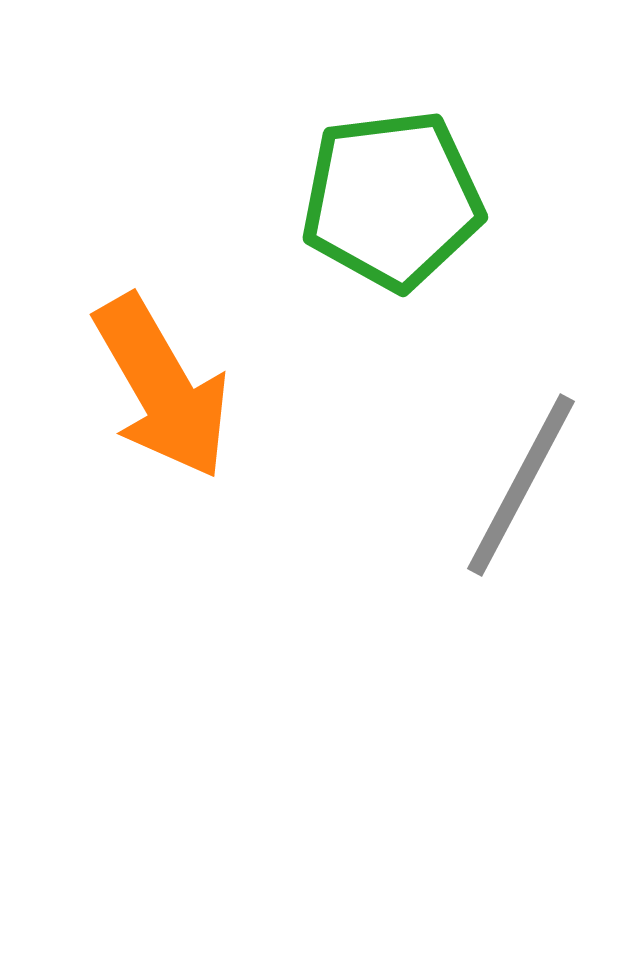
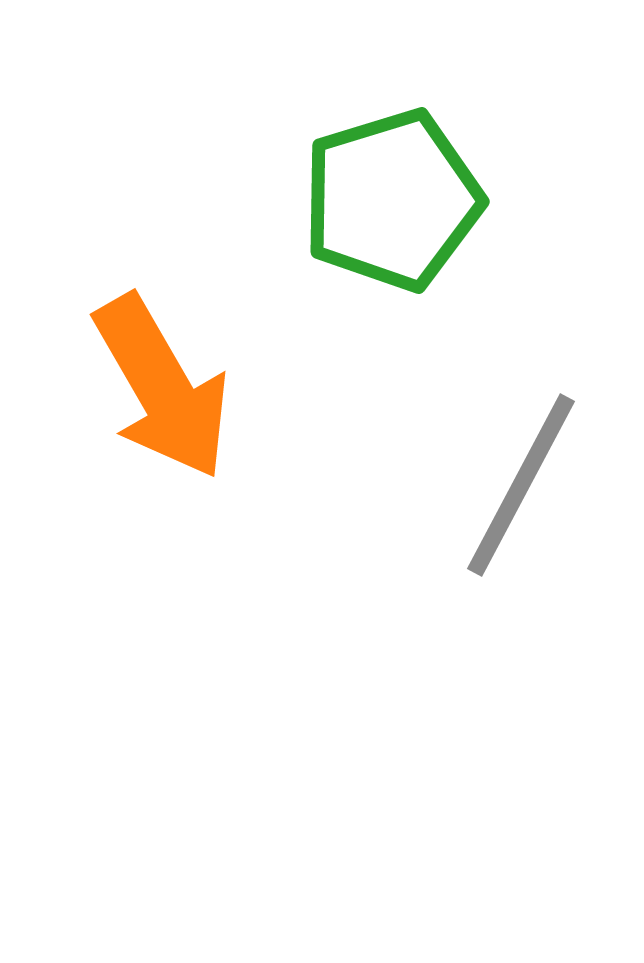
green pentagon: rotated 10 degrees counterclockwise
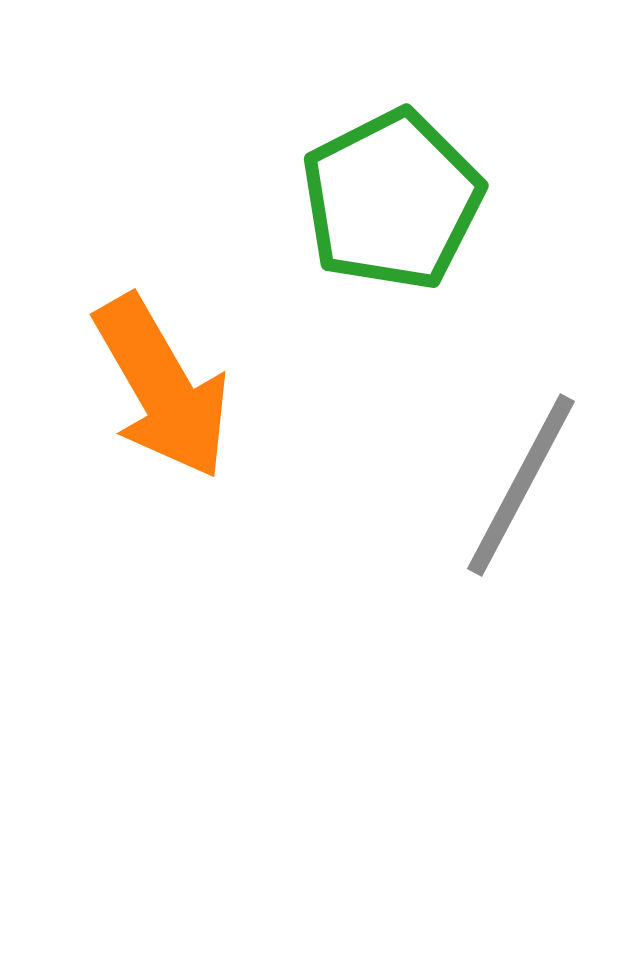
green pentagon: rotated 10 degrees counterclockwise
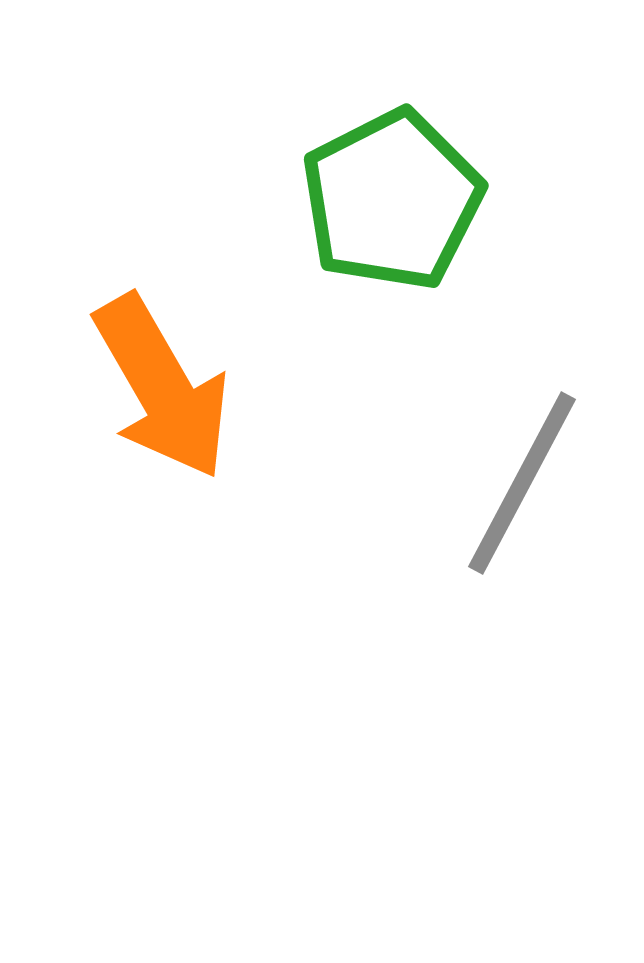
gray line: moved 1 px right, 2 px up
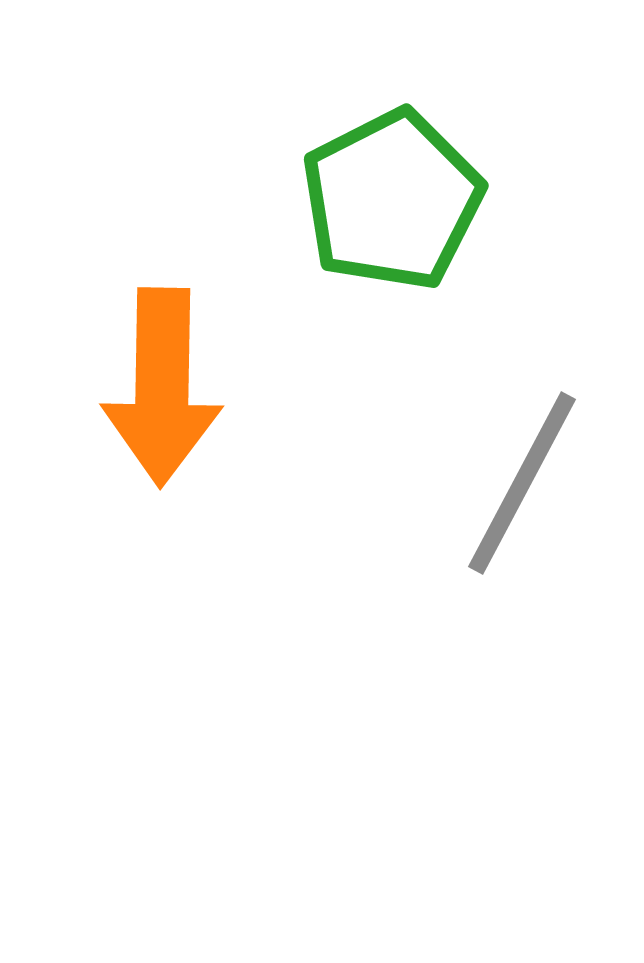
orange arrow: rotated 31 degrees clockwise
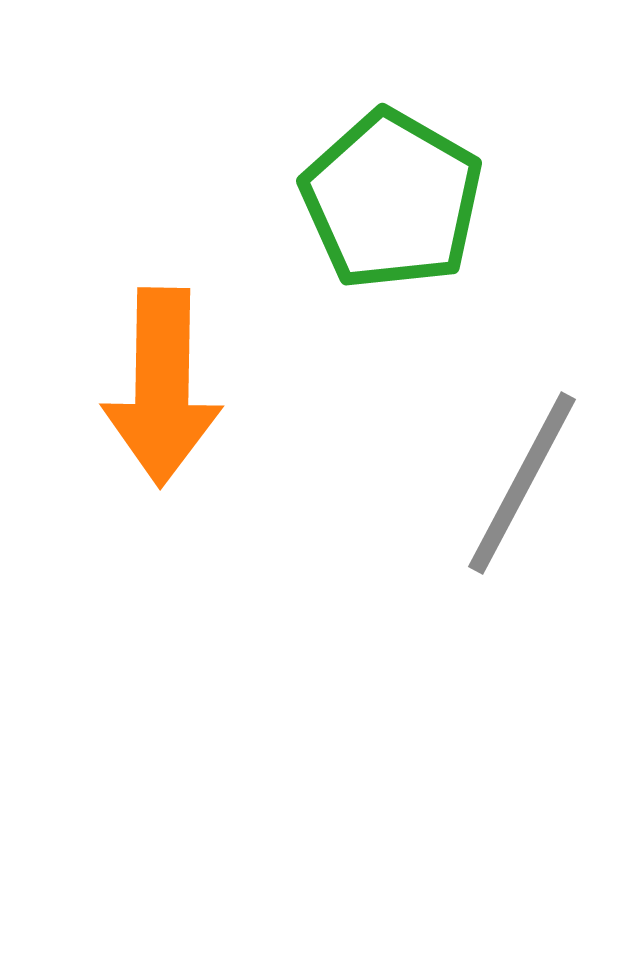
green pentagon: rotated 15 degrees counterclockwise
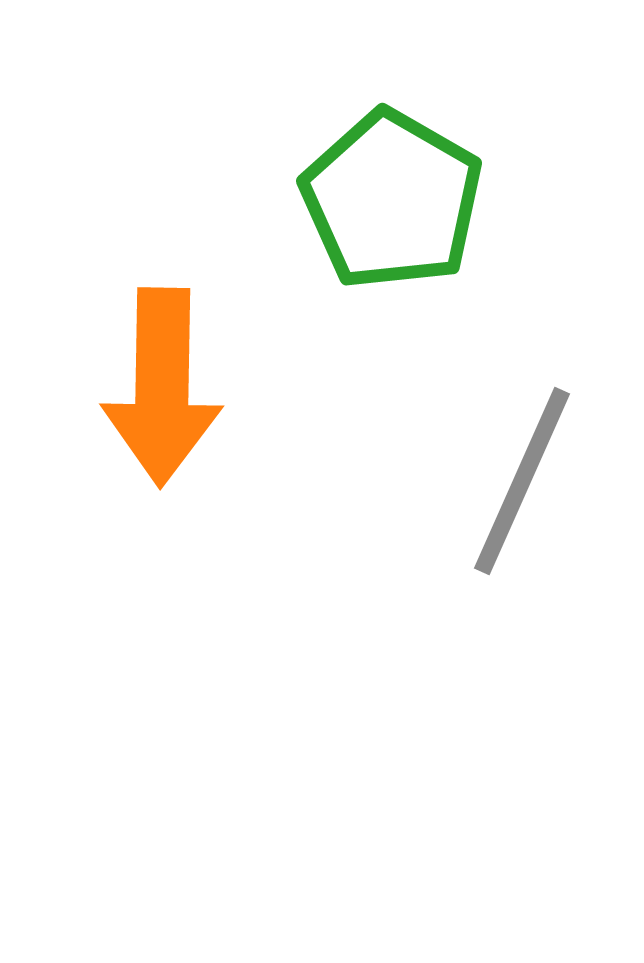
gray line: moved 2 px up; rotated 4 degrees counterclockwise
